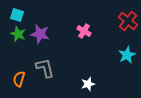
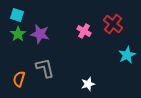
red cross: moved 15 px left, 3 px down
green star: rotated 14 degrees clockwise
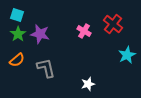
gray L-shape: moved 1 px right
orange semicircle: moved 2 px left, 19 px up; rotated 147 degrees counterclockwise
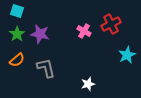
cyan square: moved 4 px up
red cross: moved 2 px left; rotated 24 degrees clockwise
green star: moved 1 px left
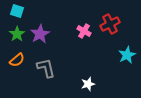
red cross: moved 1 px left
purple star: rotated 30 degrees clockwise
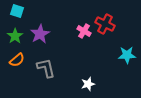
red cross: moved 5 px left; rotated 36 degrees counterclockwise
green star: moved 2 px left, 2 px down
cyan star: rotated 24 degrees clockwise
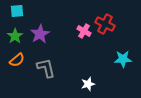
cyan square: rotated 24 degrees counterclockwise
cyan star: moved 4 px left, 4 px down
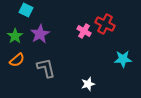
cyan square: moved 9 px right, 1 px up; rotated 32 degrees clockwise
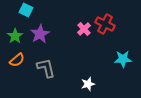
pink cross: moved 2 px up; rotated 16 degrees clockwise
